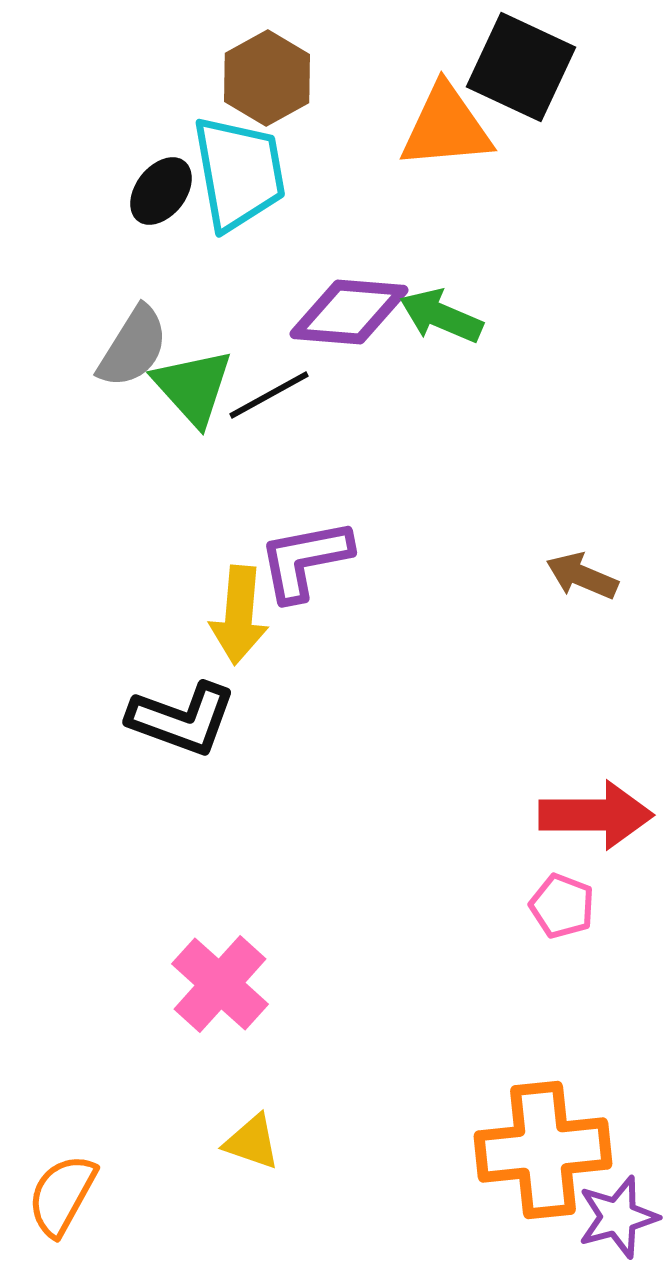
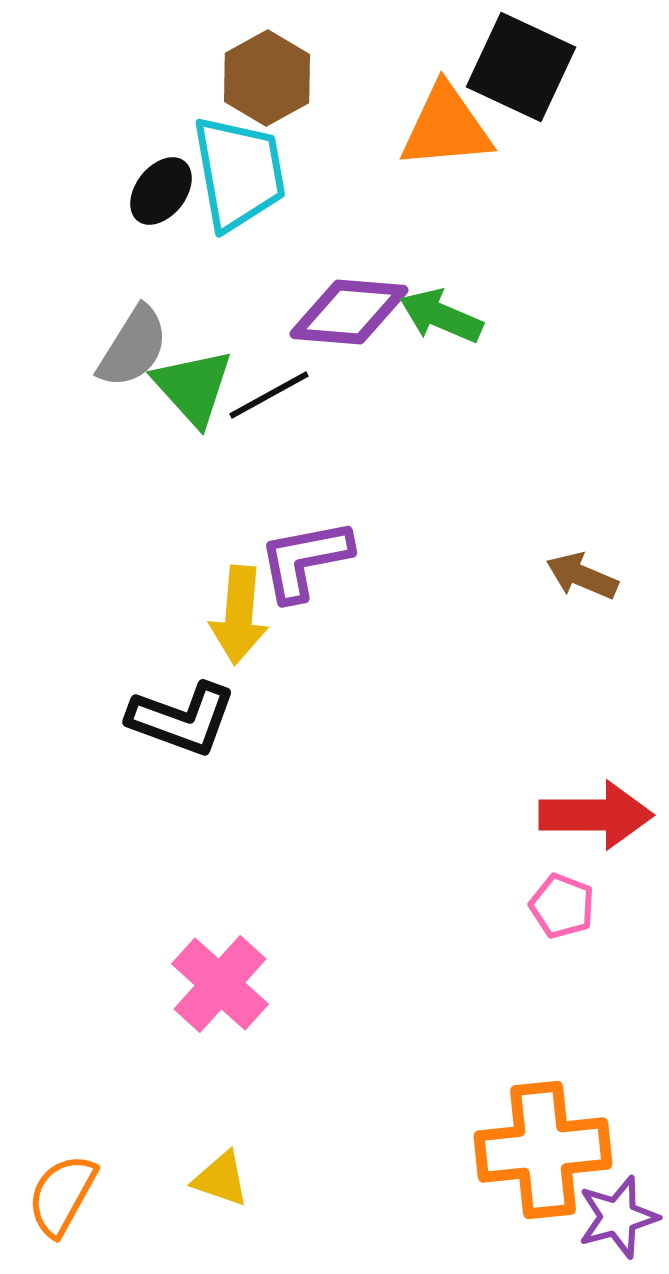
yellow triangle: moved 31 px left, 37 px down
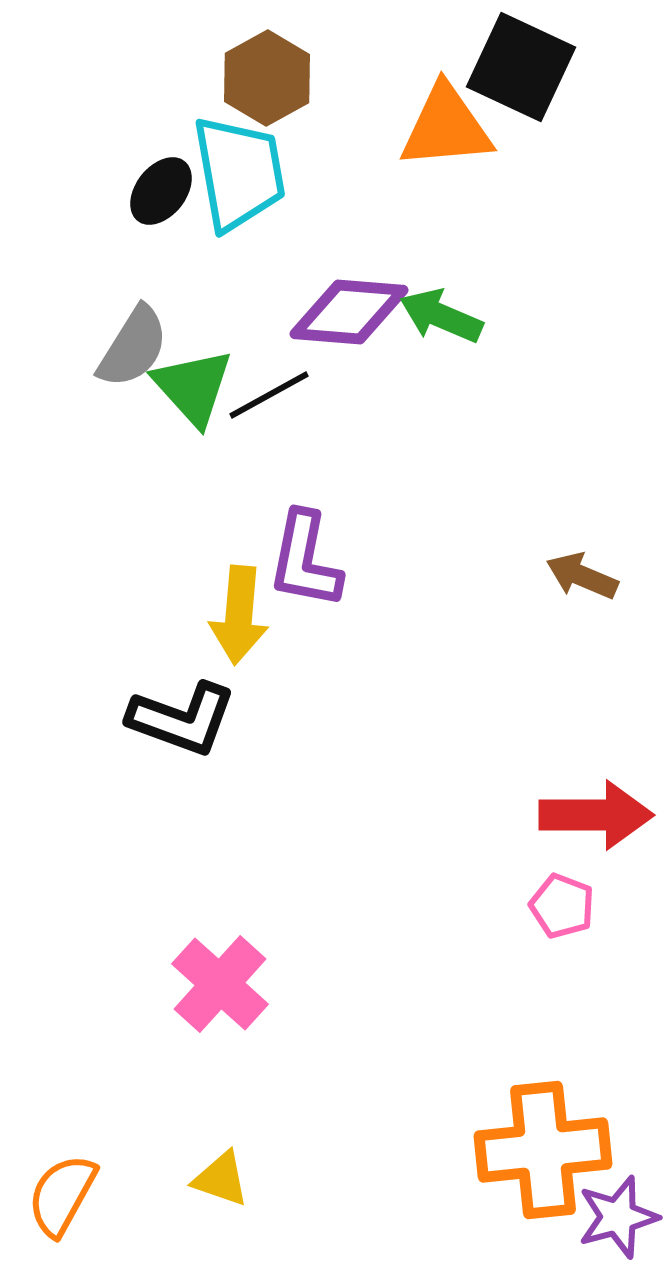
purple L-shape: rotated 68 degrees counterclockwise
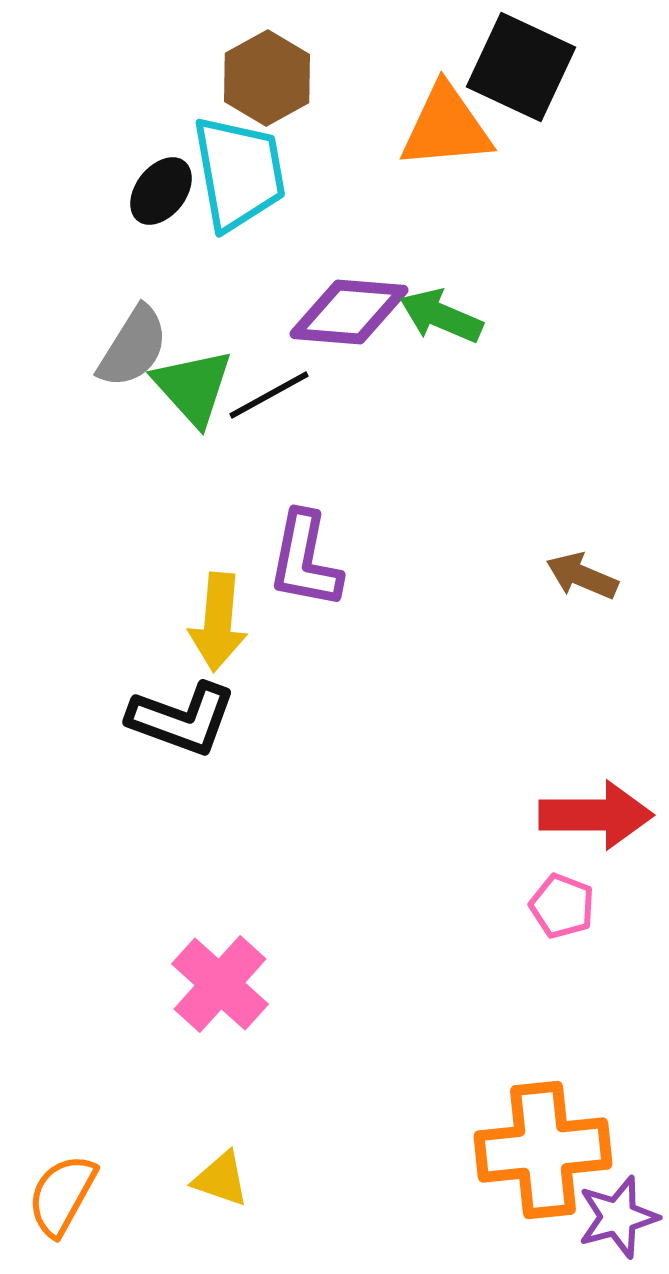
yellow arrow: moved 21 px left, 7 px down
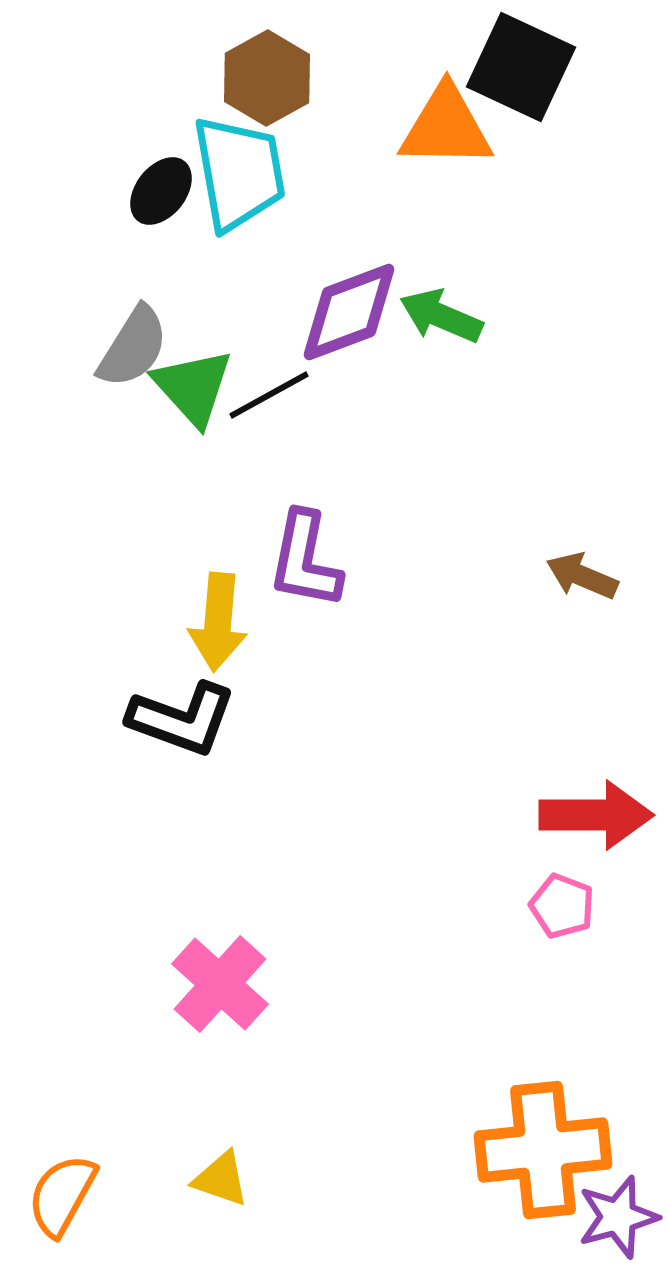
orange triangle: rotated 6 degrees clockwise
purple diamond: rotated 25 degrees counterclockwise
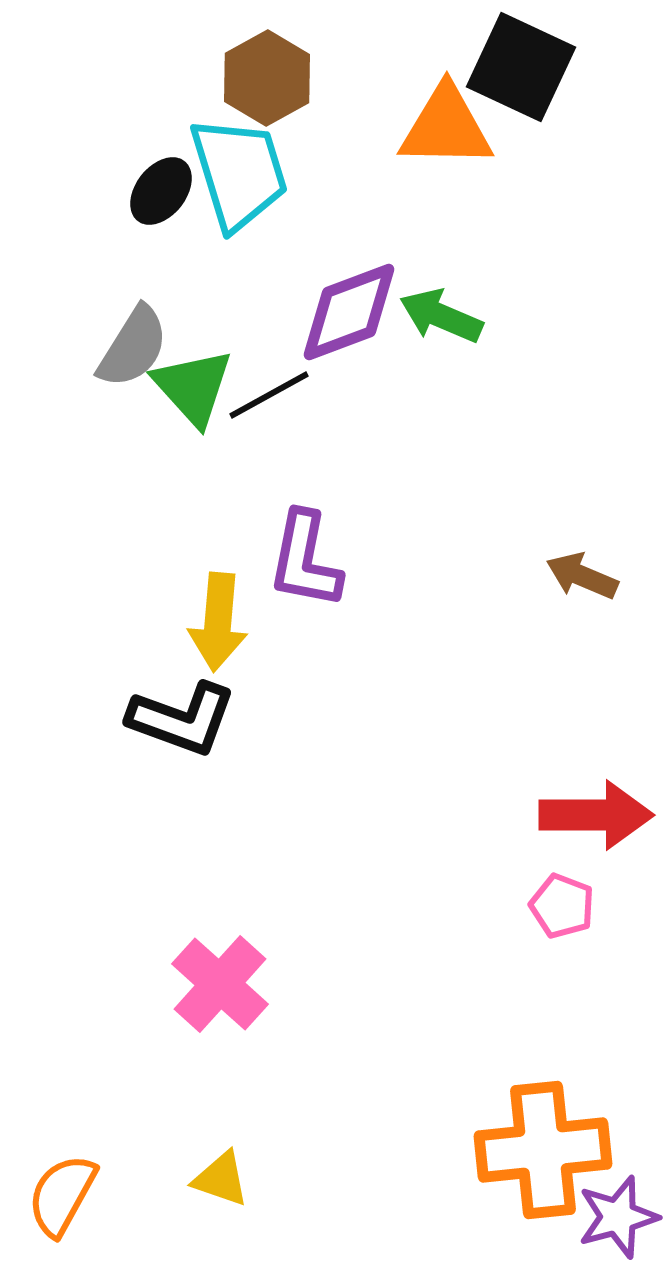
cyan trapezoid: rotated 7 degrees counterclockwise
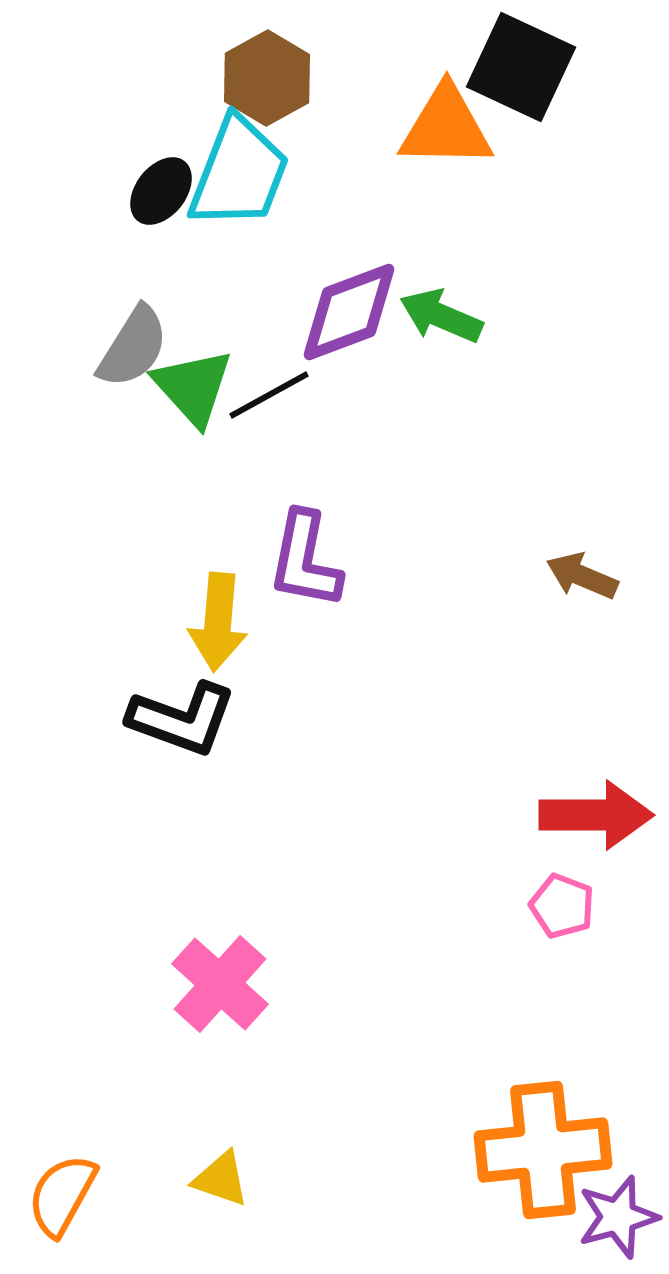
cyan trapezoid: rotated 38 degrees clockwise
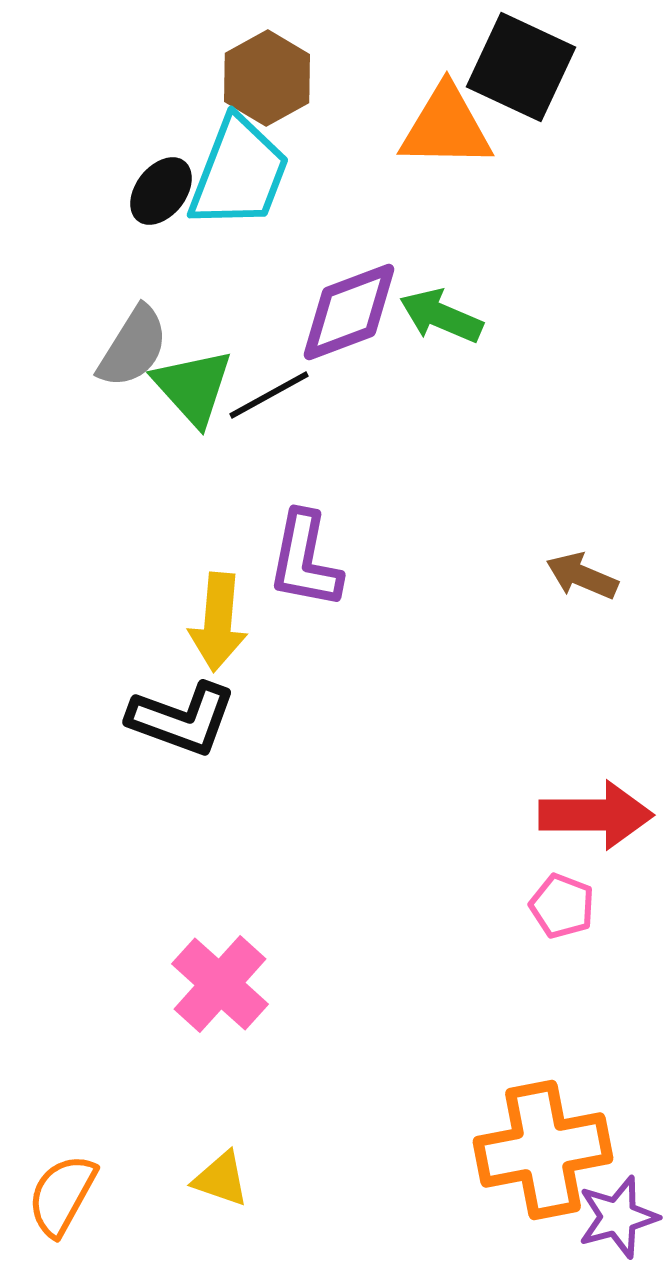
orange cross: rotated 5 degrees counterclockwise
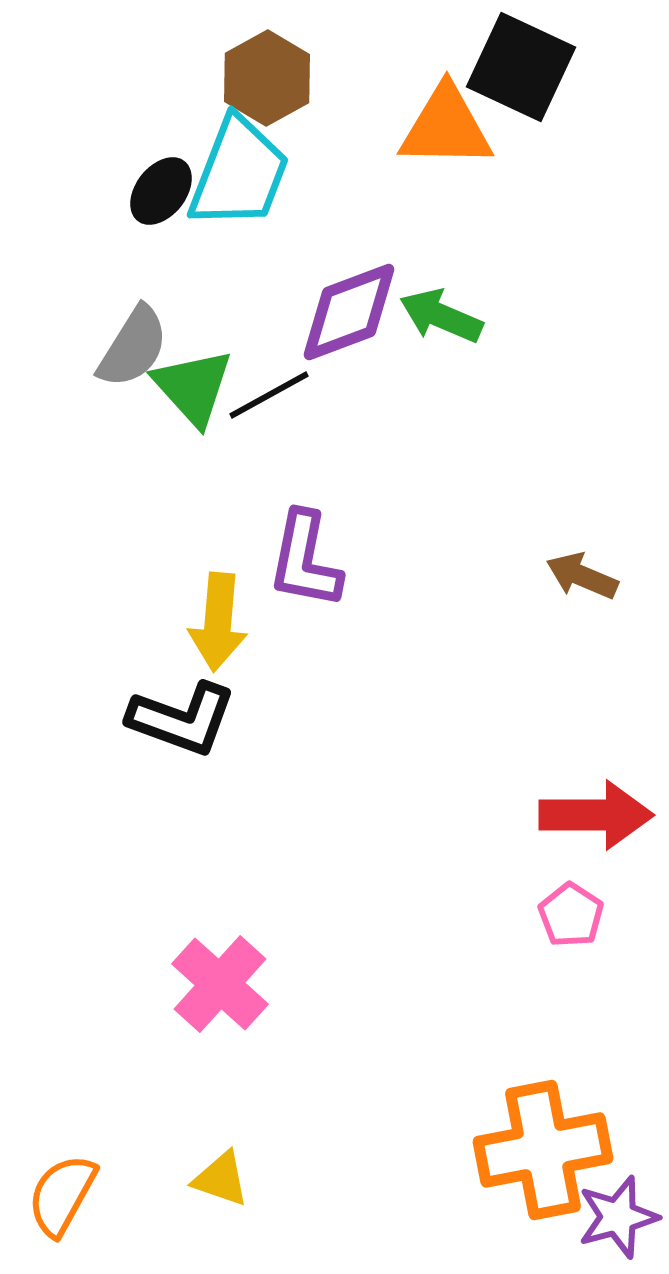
pink pentagon: moved 9 px right, 9 px down; rotated 12 degrees clockwise
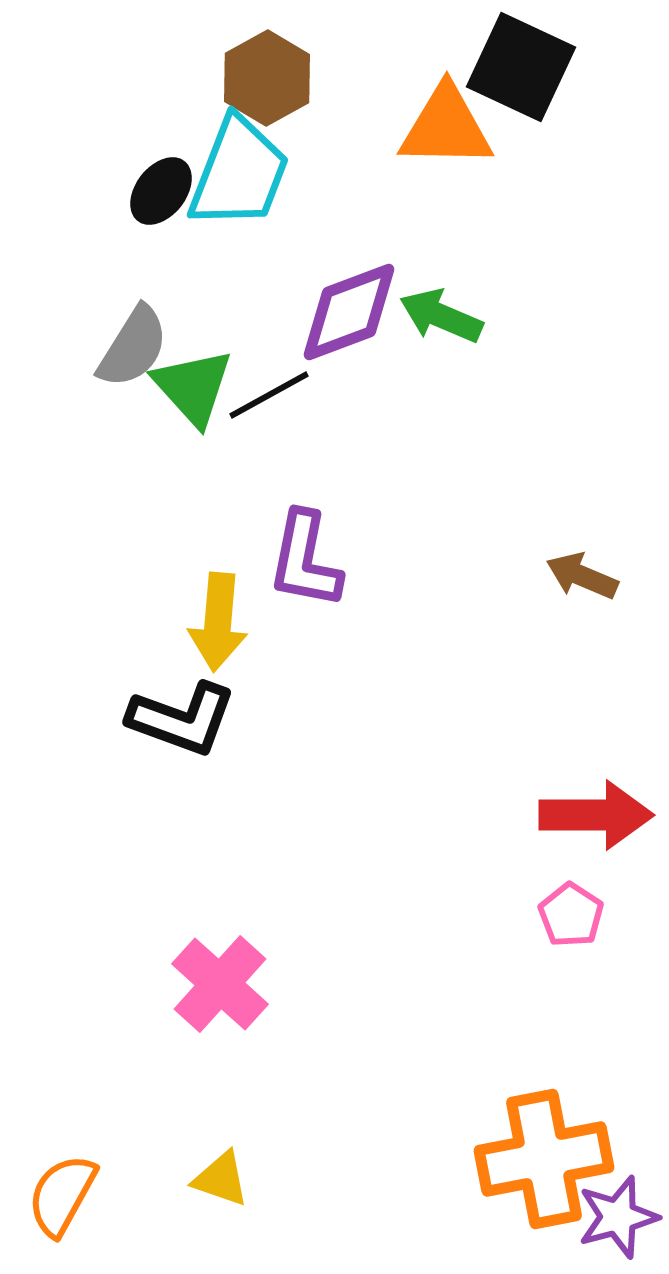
orange cross: moved 1 px right, 9 px down
